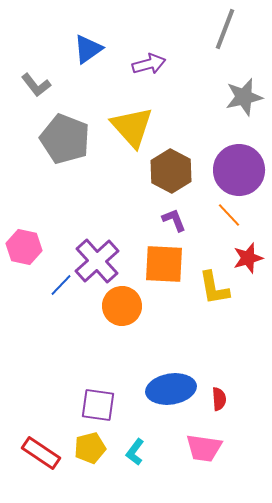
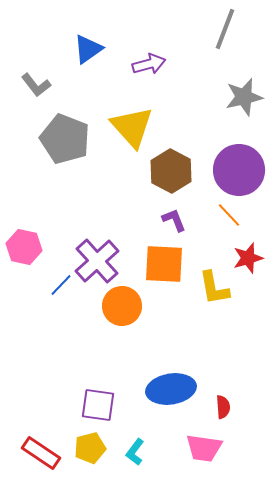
red semicircle: moved 4 px right, 8 px down
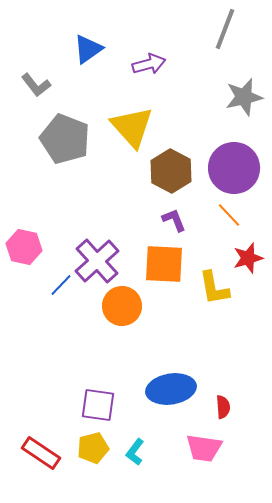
purple circle: moved 5 px left, 2 px up
yellow pentagon: moved 3 px right
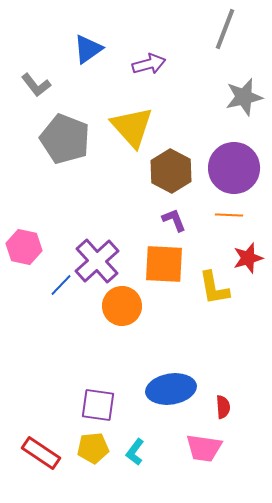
orange line: rotated 44 degrees counterclockwise
yellow pentagon: rotated 8 degrees clockwise
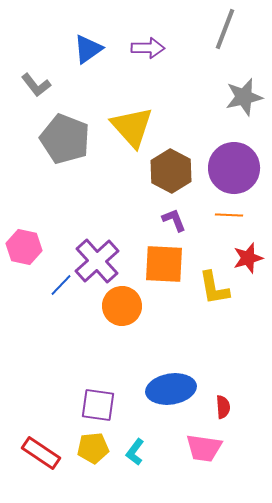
purple arrow: moved 1 px left, 16 px up; rotated 16 degrees clockwise
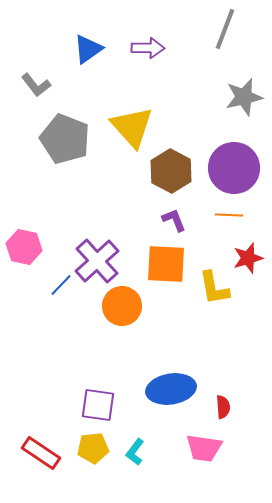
orange square: moved 2 px right
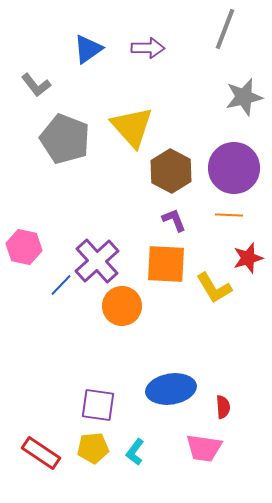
yellow L-shape: rotated 21 degrees counterclockwise
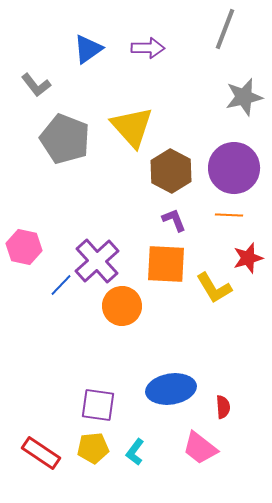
pink trapezoid: moved 4 px left; rotated 30 degrees clockwise
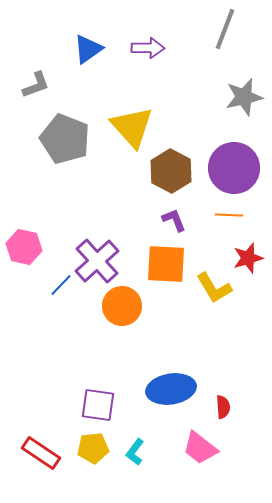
gray L-shape: rotated 72 degrees counterclockwise
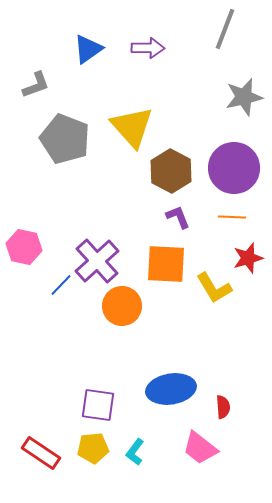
orange line: moved 3 px right, 2 px down
purple L-shape: moved 4 px right, 3 px up
